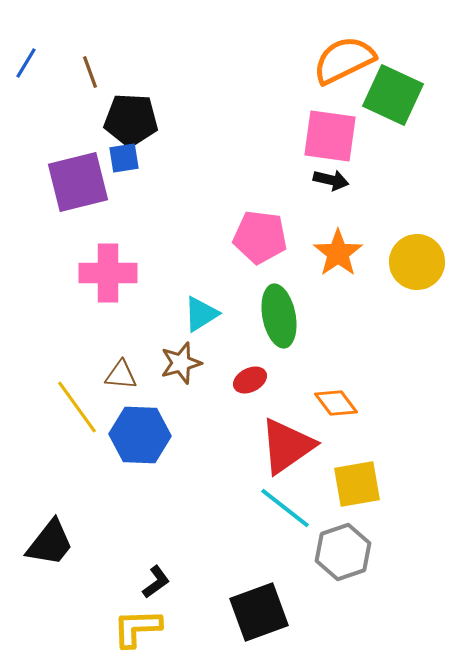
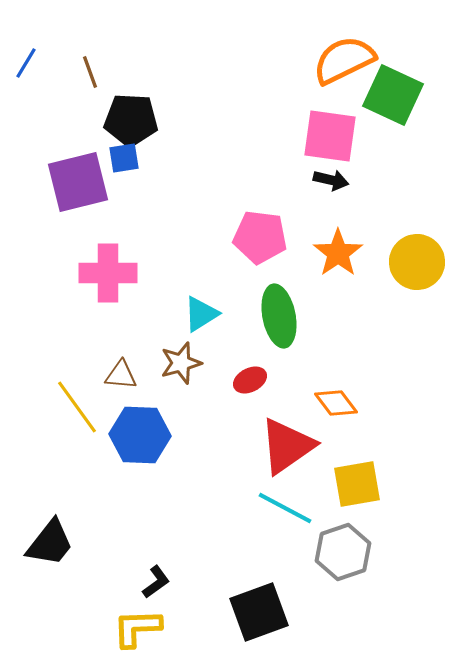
cyan line: rotated 10 degrees counterclockwise
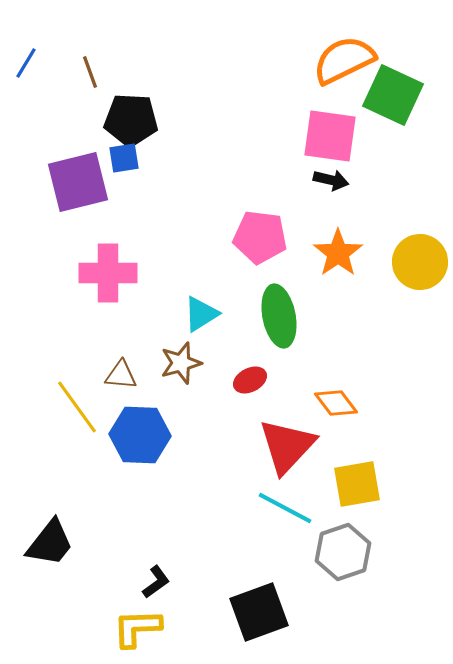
yellow circle: moved 3 px right
red triangle: rotated 12 degrees counterclockwise
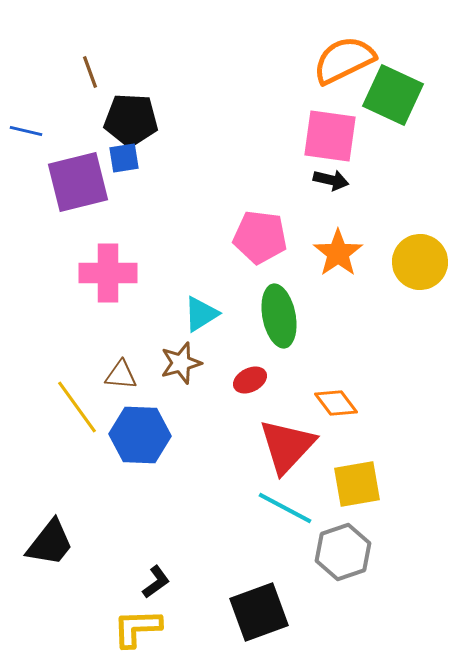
blue line: moved 68 px down; rotated 72 degrees clockwise
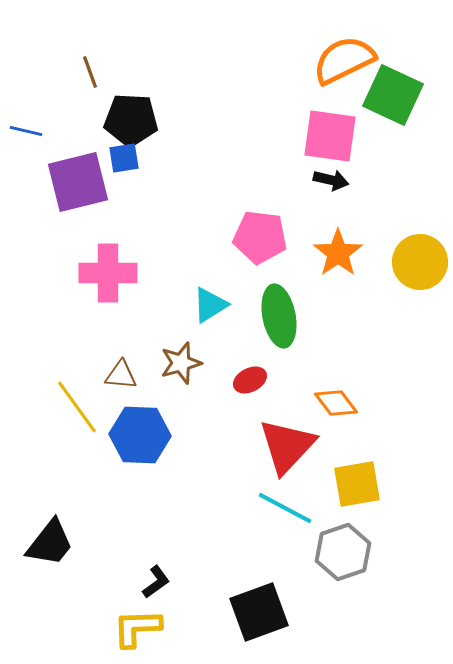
cyan triangle: moved 9 px right, 9 px up
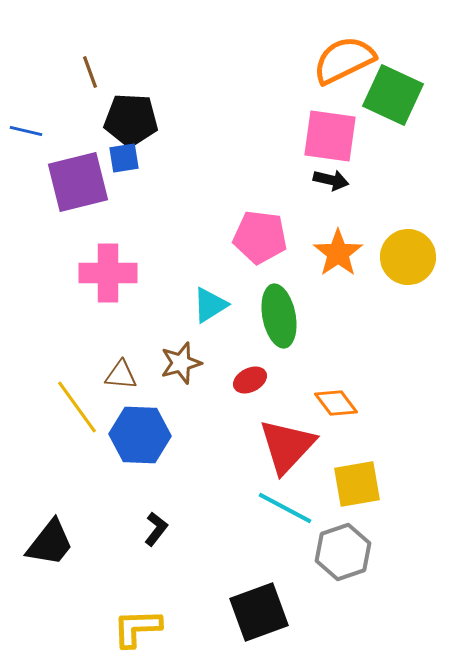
yellow circle: moved 12 px left, 5 px up
black L-shape: moved 53 px up; rotated 16 degrees counterclockwise
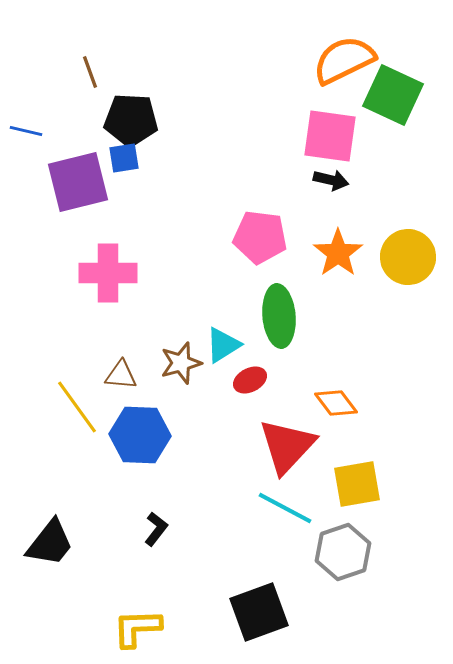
cyan triangle: moved 13 px right, 40 px down
green ellipse: rotated 6 degrees clockwise
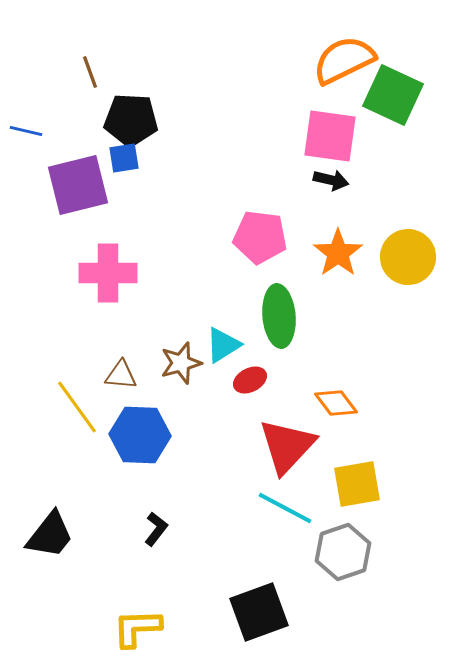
purple square: moved 3 px down
black trapezoid: moved 8 px up
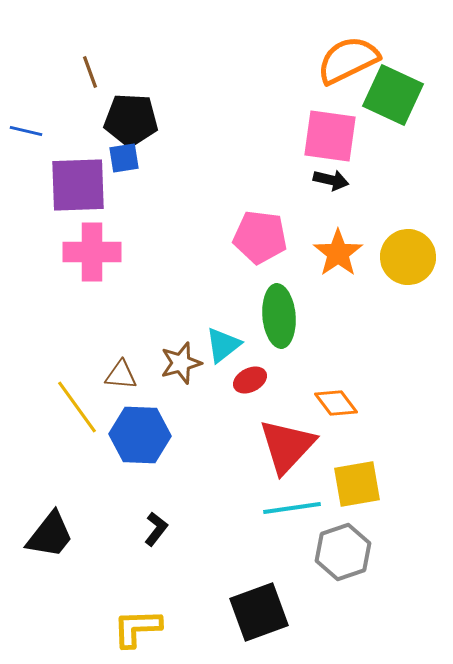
orange semicircle: moved 4 px right
purple square: rotated 12 degrees clockwise
pink cross: moved 16 px left, 21 px up
cyan triangle: rotated 6 degrees counterclockwise
cyan line: moved 7 px right; rotated 36 degrees counterclockwise
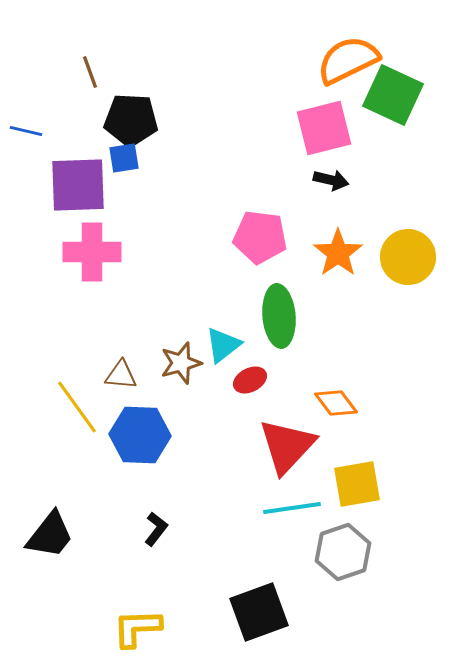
pink square: moved 6 px left, 8 px up; rotated 22 degrees counterclockwise
